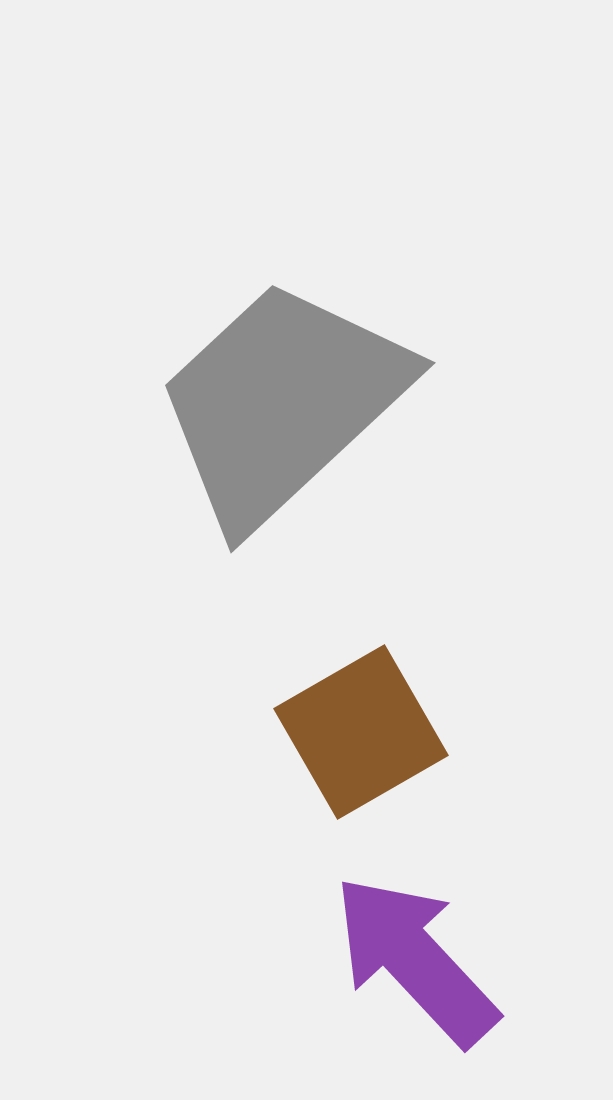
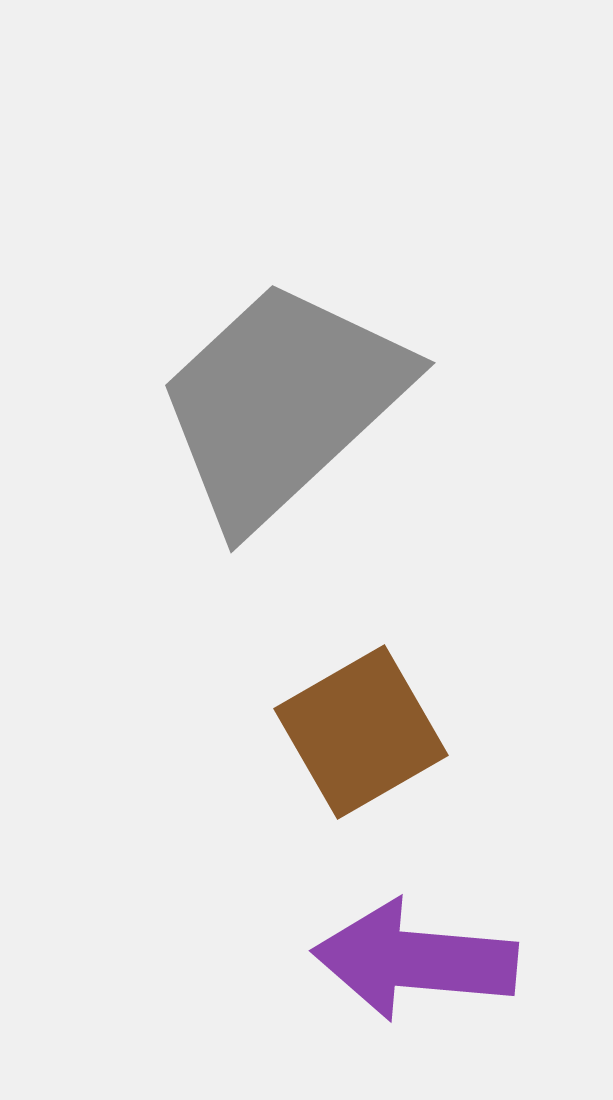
purple arrow: rotated 42 degrees counterclockwise
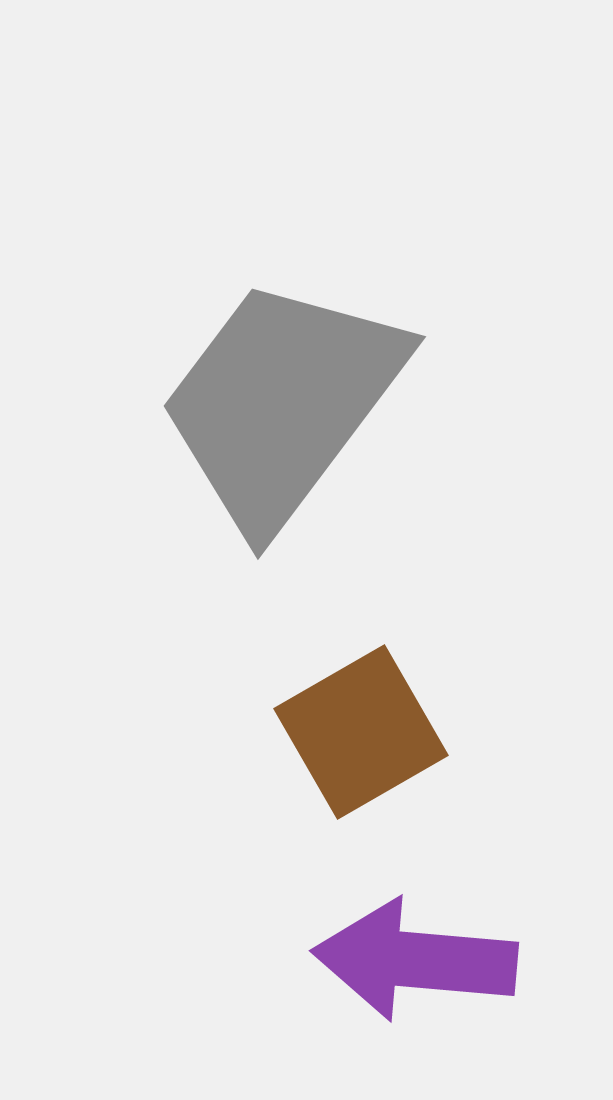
gray trapezoid: rotated 10 degrees counterclockwise
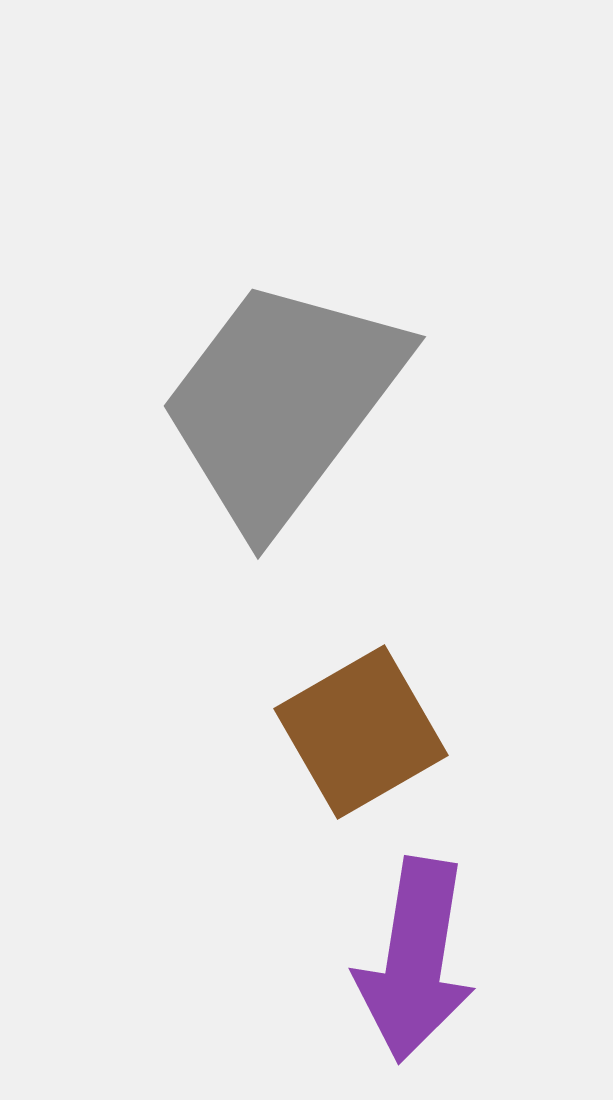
purple arrow: rotated 86 degrees counterclockwise
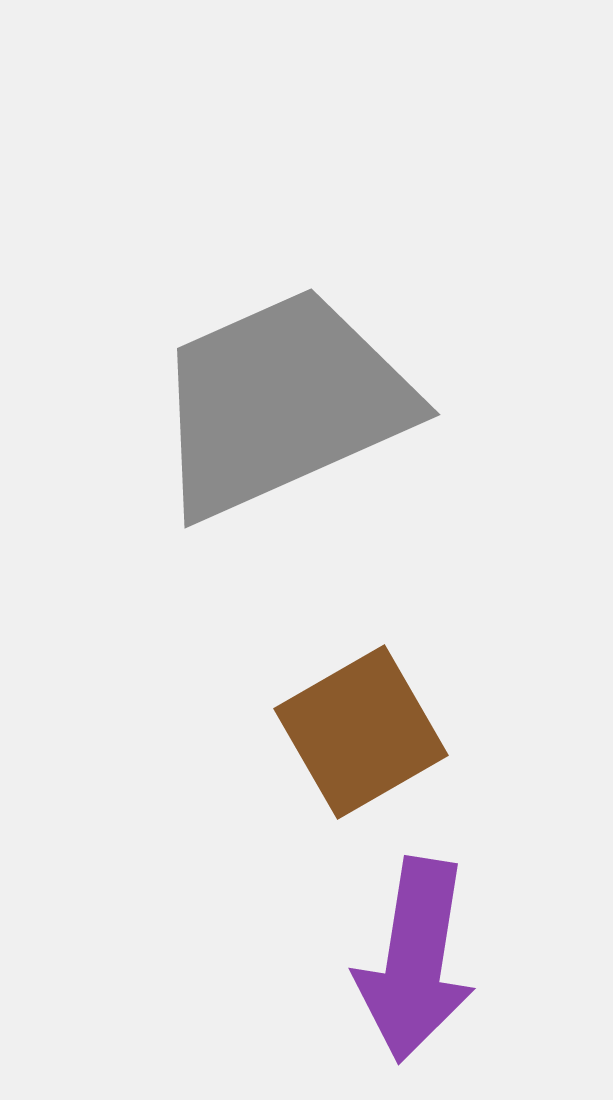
gray trapezoid: rotated 29 degrees clockwise
